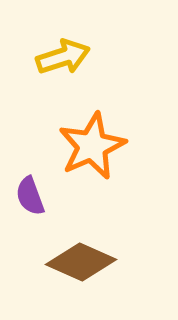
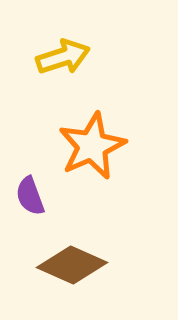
brown diamond: moved 9 px left, 3 px down
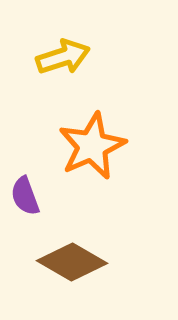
purple semicircle: moved 5 px left
brown diamond: moved 3 px up; rotated 6 degrees clockwise
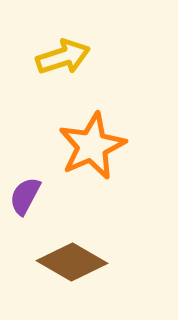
purple semicircle: rotated 48 degrees clockwise
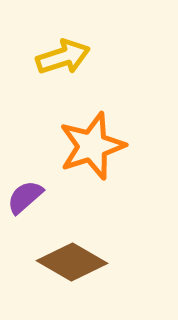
orange star: rotated 6 degrees clockwise
purple semicircle: moved 1 px down; rotated 21 degrees clockwise
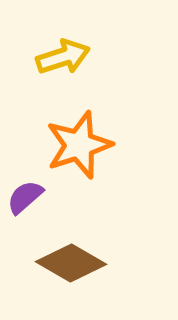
orange star: moved 13 px left, 1 px up
brown diamond: moved 1 px left, 1 px down
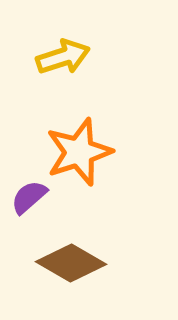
orange star: moved 7 px down
purple semicircle: moved 4 px right
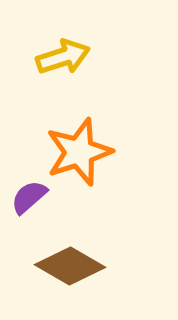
brown diamond: moved 1 px left, 3 px down
